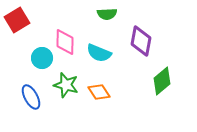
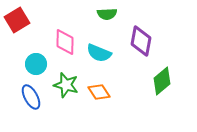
cyan circle: moved 6 px left, 6 px down
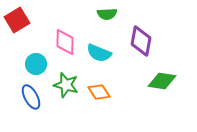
green diamond: rotated 48 degrees clockwise
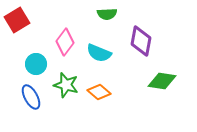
pink diamond: rotated 36 degrees clockwise
orange diamond: rotated 15 degrees counterclockwise
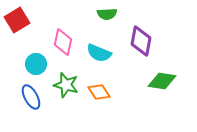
pink diamond: moved 2 px left; rotated 24 degrees counterclockwise
orange diamond: rotated 15 degrees clockwise
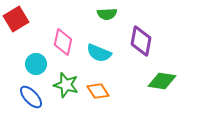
red square: moved 1 px left, 1 px up
orange diamond: moved 1 px left, 1 px up
blue ellipse: rotated 15 degrees counterclockwise
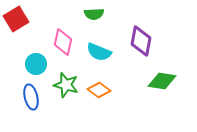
green semicircle: moved 13 px left
cyan semicircle: moved 1 px up
orange diamond: moved 1 px right, 1 px up; rotated 20 degrees counterclockwise
blue ellipse: rotated 30 degrees clockwise
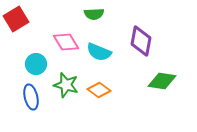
pink diamond: moved 3 px right; rotated 44 degrees counterclockwise
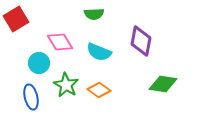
pink diamond: moved 6 px left
cyan circle: moved 3 px right, 1 px up
green diamond: moved 1 px right, 3 px down
green star: rotated 15 degrees clockwise
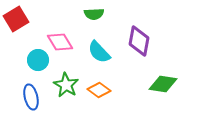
purple diamond: moved 2 px left
cyan semicircle: rotated 25 degrees clockwise
cyan circle: moved 1 px left, 3 px up
